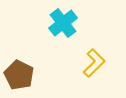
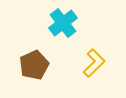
brown pentagon: moved 15 px right, 10 px up; rotated 20 degrees clockwise
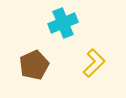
cyan cross: rotated 16 degrees clockwise
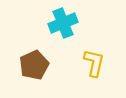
yellow L-shape: rotated 32 degrees counterclockwise
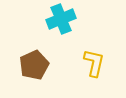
cyan cross: moved 2 px left, 4 px up
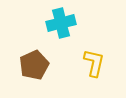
cyan cross: moved 4 px down; rotated 8 degrees clockwise
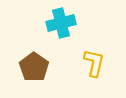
brown pentagon: moved 2 px down; rotated 12 degrees counterclockwise
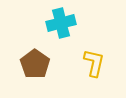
brown pentagon: moved 1 px right, 3 px up
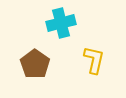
yellow L-shape: moved 3 px up
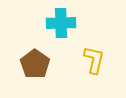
cyan cross: rotated 12 degrees clockwise
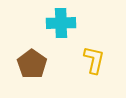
brown pentagon: moved 3 px left
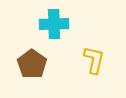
cyan cross: moved 7 px left, 1 px down
